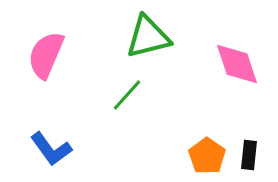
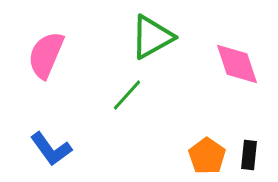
green triangle: moved 4 px right; rotated 15 degrees counterclockwise
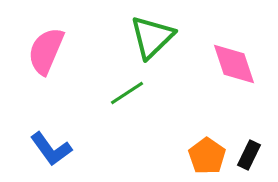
green triangle: rotated 15 degrees counterclockwise
pink semicircle: moved 4 px up
pink diamond: moved 3 px left
green line: moved 2 px up; rotated 15 degrees clockwise
black rectangle: rotated 20 degrees clockwise
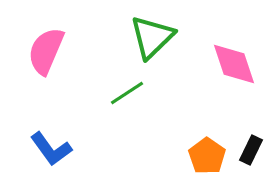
black rectangle: moved 2 px right, 5 px up
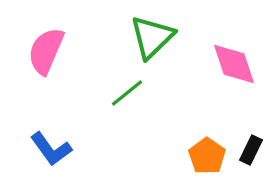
green line: rotated 6 degrees counterclockwise
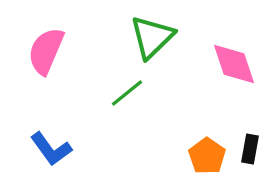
black rectangle: moved 1 px left, 1 px up; rotated 16 degrees counterclockwise
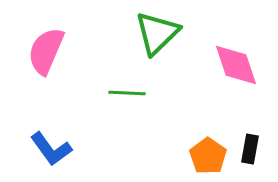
green triangle: moved 5 px right, 4 px up
pink diamond: moved 2 px right, 1 px down
green line: rotated 42 degrees clockwise
orange pentagon: moved 1 px right
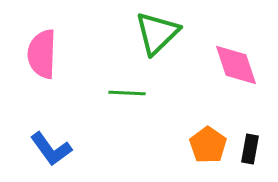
pink semicircle: moved 4 px left, 3 px down; rotated 21 degrees counterclockwise
orange pentagon: moved 11 px up
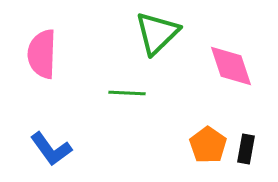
pink diamond: moved 5 px left, 1 px down
black rectangle: moved 4 px left
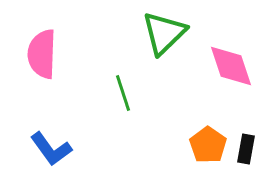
green triangle: moved 7 px right
green line: moved 4 px left; rotated 69 degrees clockwise
